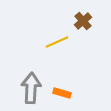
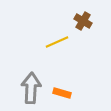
brown cross: rotated 18 degrees counterclockwise
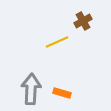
brown cross: rotated 30 degrees clockwise
gray arrow: moved 1 px down
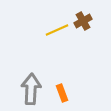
yellow line: moved 12 px up
orange rectangle: rotated 54 degrees clockwise
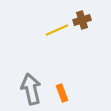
brown cross: moved 1 px left, 1 px up; rotated 12 degrees clockwise
gray arrow: rotated 16 degrees counterclockwise
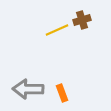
gray arrow: moved 3 px left; rotated 76 degrees counterclockwise
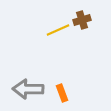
yellow line: moved 1 px right
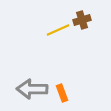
gray arrow: moved 4 px right
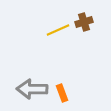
brown cross: moved 2 px right, 2 px down
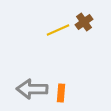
brown cross: rotated 18 degrees counterclockwise
orange rectangle: moved 1 px left; rotated 24 degrees clockwise
